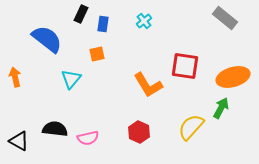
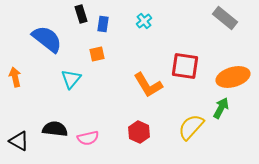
black rectangle: rotated 42 degrees counterclockwise
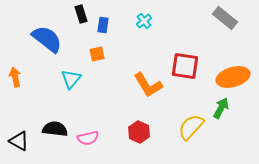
blue rectangle: moved 1 px down
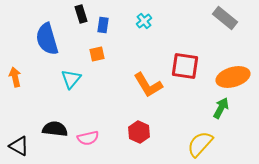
blue semicircle: rotated 144 degrees counterclockwise
yellow semicircle: moved 9 px right, 17 px down
black triangle: moved 5 px down
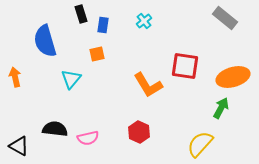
blue semicircle: moved 2 px left, 2 px down
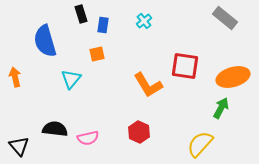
black triangle: rotated 20 degrees clockwise
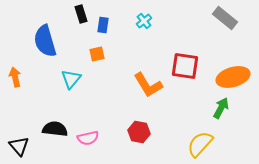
red hexagon: rotated 15 degrees counterclockwise
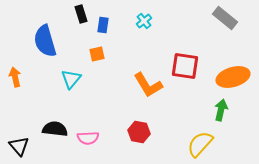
green arrow: moved 2 px down; rotated 15 degrees counterclockwise
pink semicircle: rotated 10 degrees clockwise
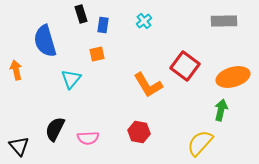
gray rectangle: moved 1 px left, 3 px down; rotated 40 degrees counterclockwise
red square: rotated 28 degrees clockwise
orange arrow: moved 1 px right, 7 px up
black semicircle: rotated 70 degrees counterclockwise
yellow semicircle: moved 1 px up
